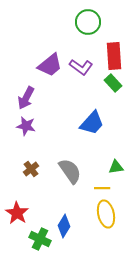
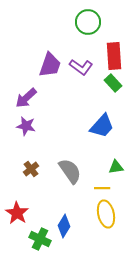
purple trapezoid: rotated 32 degrees counterclockwise
purple arrow: rotated 20 degrees clockwise
blue trapezoid: moved 10 px right, 3 px down
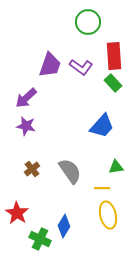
brown cross: moved 1 px right
yellow ellipse: moved 2 px right, 1 px down
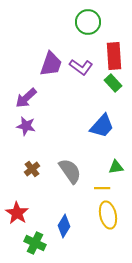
purple trapezoid: moved 1 px right, 1 px up
green cross: moved 5 px left, 4 px down
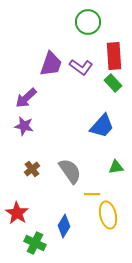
purple star: moved 2 px left
yellow line: moved 10 px left, 6 px down
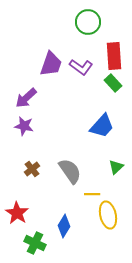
green triangle: rotated 35 degrees counterclockwise
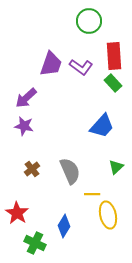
green circle: moved 1 px right, 1 px up
gray semicircle: rotated 12 degrees clockwise
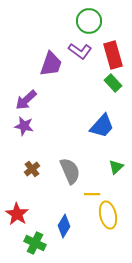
red rectangle: moved 1 px left, 1 px up; rotated 12 degrees counterclockwise
purple L-shape: moved 1 px left, 16 px up
purple arrow: moved 2 px down
red star: moved 1 px down
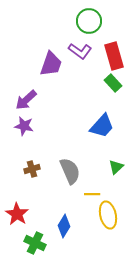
red rectangle: moved 1 px right, 1 px down
brown cross: rotated 21 degrees clockwise
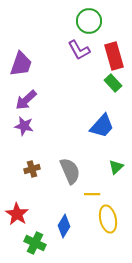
purple L-shape: moved 1 px left, 1 px up; rotated 25 degrees clockwise
purple trapezoid: moved 30 px left
yellow ellipse: moved 4 px down
